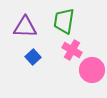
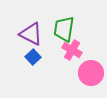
green trapezoid: moved 8 px down
purple triangle: moved 6 px right, 7 px down; rotated 25 degrees clockwise
pink circle: moved 1 px left, 3 px down
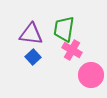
purple triangle: rotated 20 degrees counterclockwise
pink circle: moved 2 px down
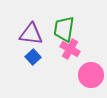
pink cross: moved 2 px left, 1 px up
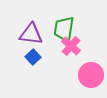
pink cross: moved 1 px right, 3 px up; rotated 12 degrees clockwise
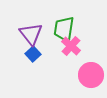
purple triangle: rotated 45 degrees clockwise
blue square: moved 3 px up
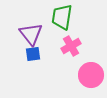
green trapezoid: moved 2 px left, 12 px up
pink cross: rotated 18 degrees clockwise
blue square: rotated 35 degrees clockwise
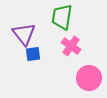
purple triangle: moved 7 px left
pink cross: rotated 24 degrees counterclockwise
pink circle: moved 2 px left, 3 px down
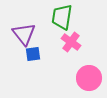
pink cross: moved 4 px up
